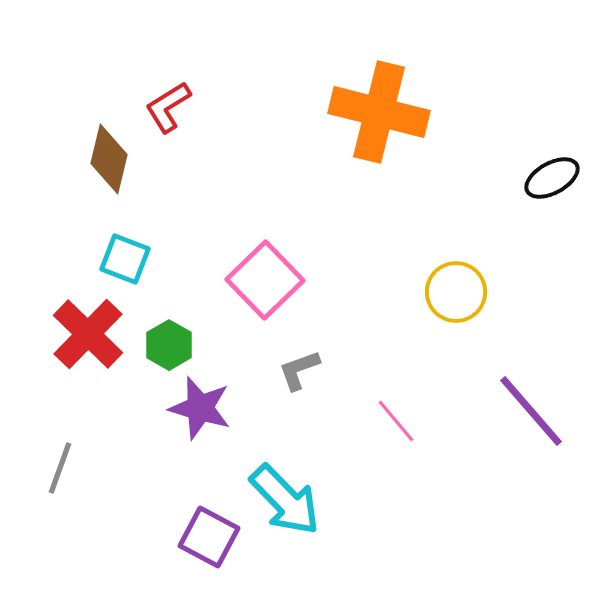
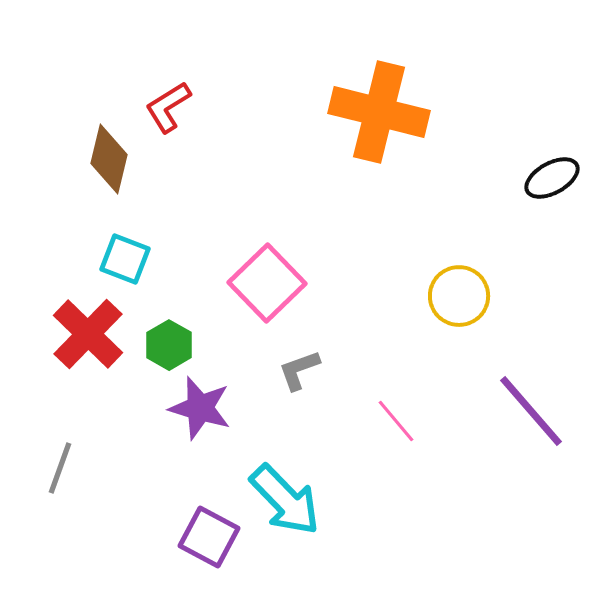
pink square: moved 2 px right, 3 px down
yellow circle: moved 3 px right, 4 px down
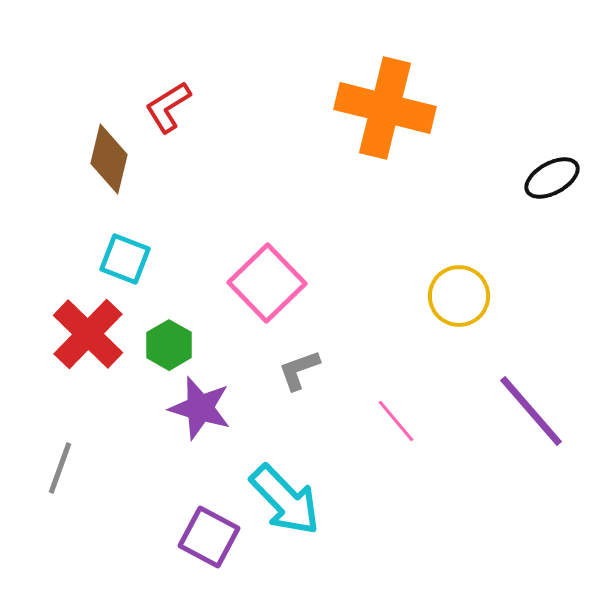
orange cross: moved 6 px right, 4 px up
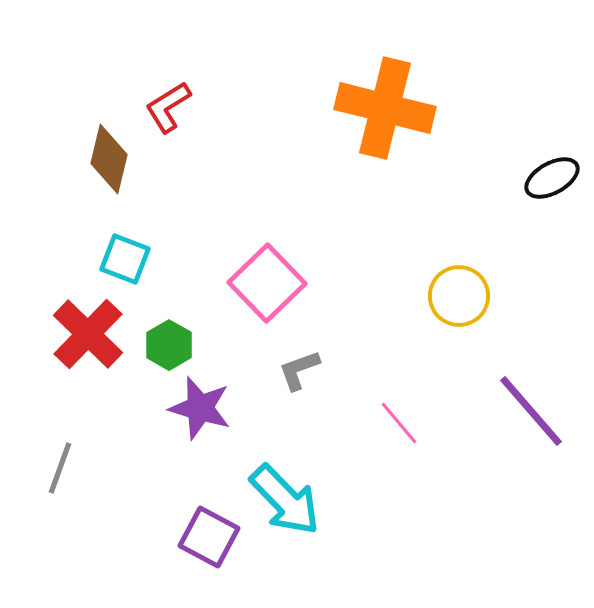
pink line: moved 3 px right, 2 px down
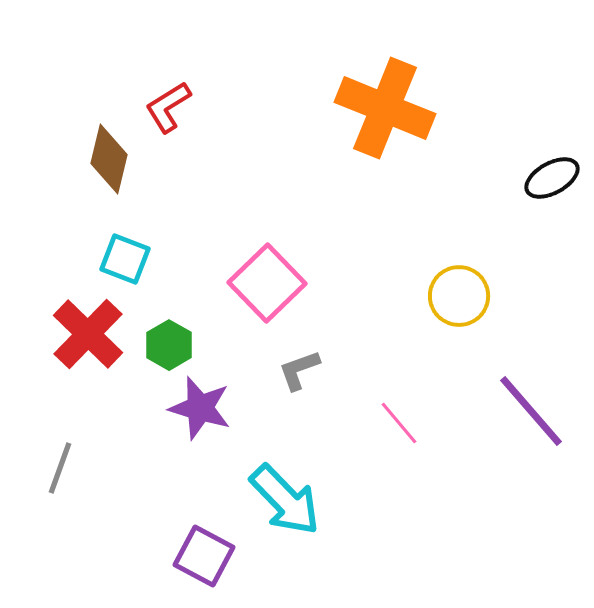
orange cross: rotated 8 degrees clockwise
purple square: moved 5 px left, 19 px down
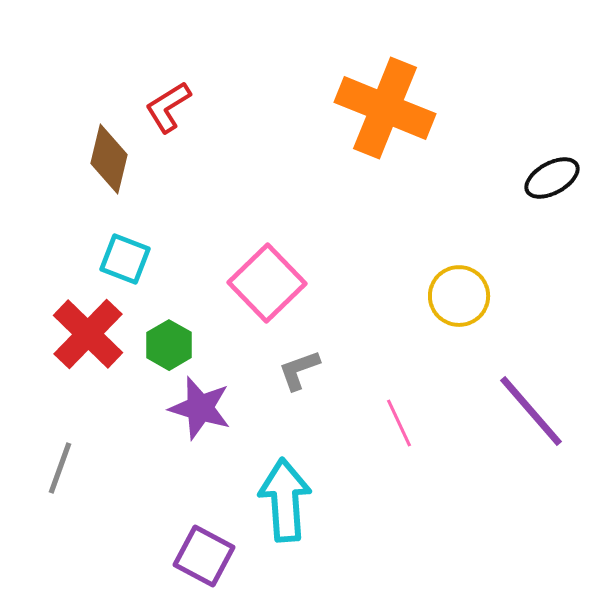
pink line: rotated 15 degrees clockwise
cyan arrow: rotated 140 degrees counterclockwise
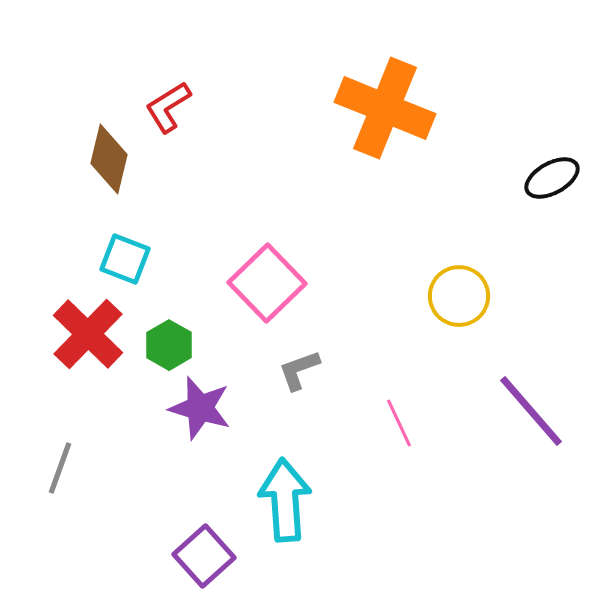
purple square: rotated 20 degrees clockwise
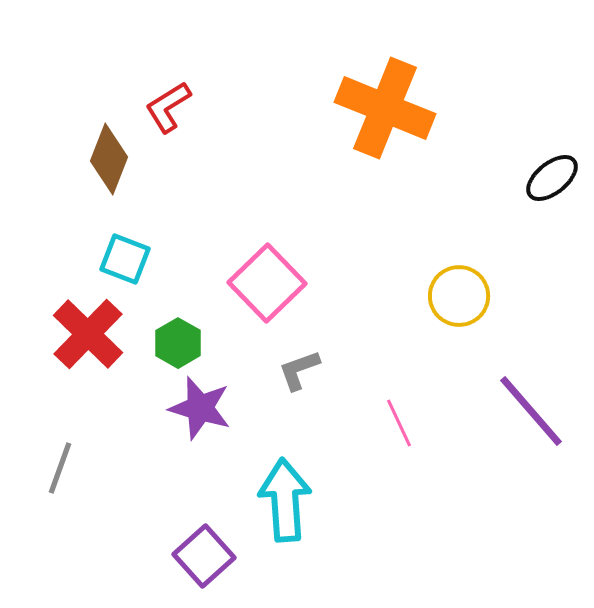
brown diamond: rotated 8 degrees clockwise
black ellipse: rotated 10 degrees counterclockwise
green hexagon: moved 9 px right, 2 px up
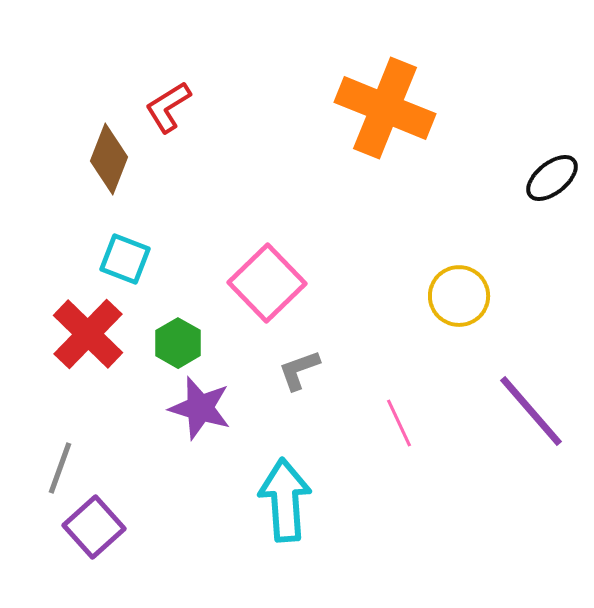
purple square: moved 110 px left, 29 px up
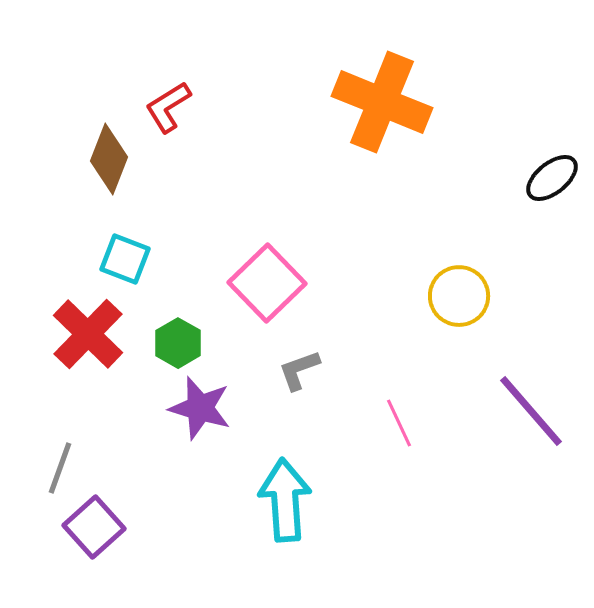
orange cross: moved 3 px left, 6 px up
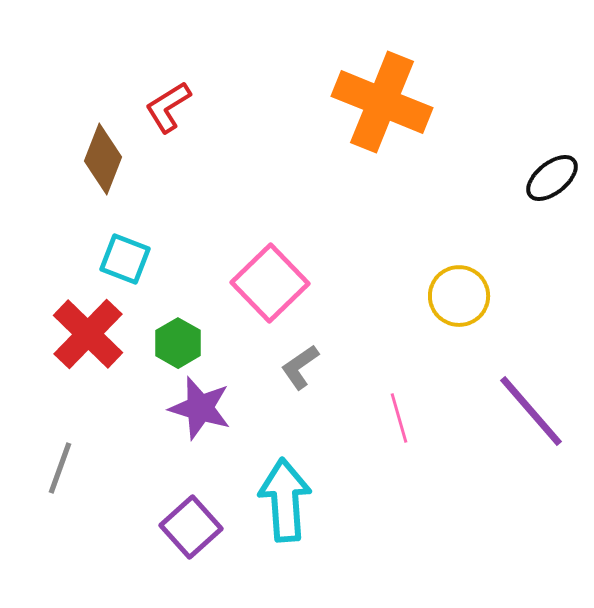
brown diamond: moved 6 px left
pink square: moved 3 px right
gray L-shape: moved 1 px right, 3 px up; rotated 15 degrees counterclockwise
pink line: moved 5 px up; rotated 9 degrees clockwise
purple square: moved 97 px right
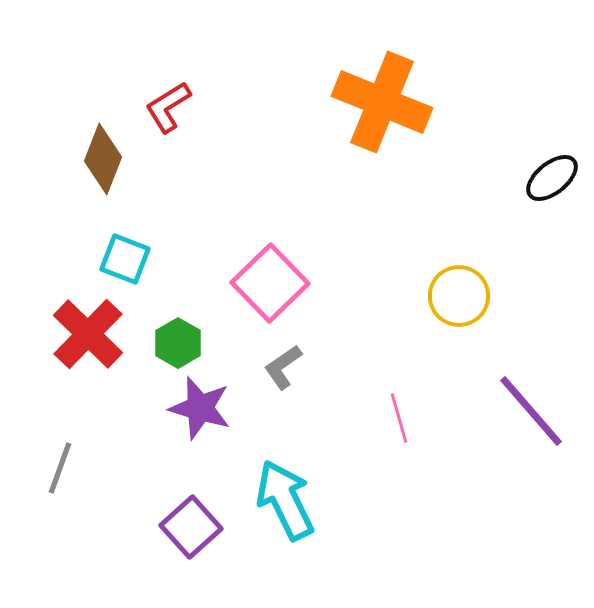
gray L-shape: moved 17 px left
cyan arrow: rotated 22 degrees counterclockwise
